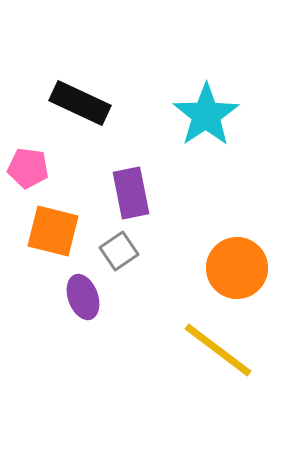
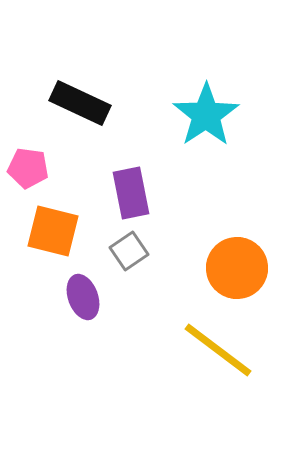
gray square: moved 10 px right
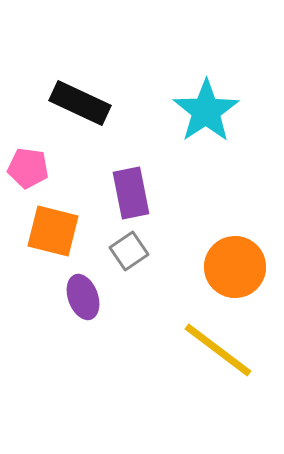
cyan star: moved 4 px up
orange circle: moved 2 px left, 1 px up
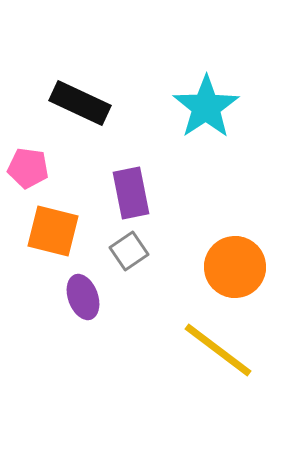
cyan star: moved 4 px up
